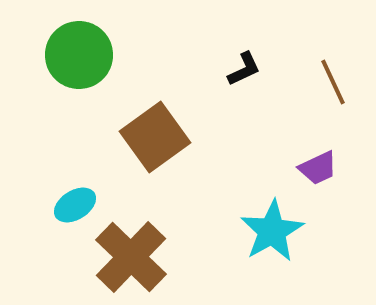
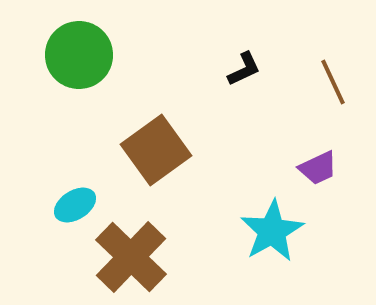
brown square: moved 1 px right, 13 px down
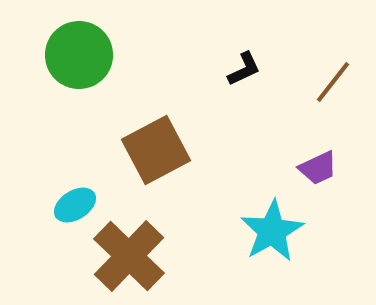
brown line: rotated 63 degrees clockwise
brown square: rotated 8 degrees clockwise
brown cross: moved 2 px left, 1 px up
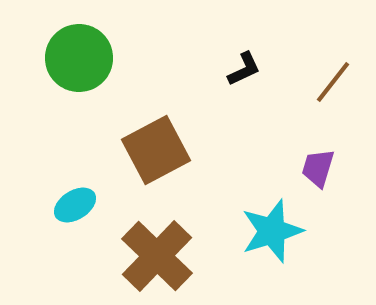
green circle: moved 3 px down
purple trapezoid: rotated 132 degrees clockwise
cyan star: rotated 12 degrees clockwise
brown cross: moved 28 px right
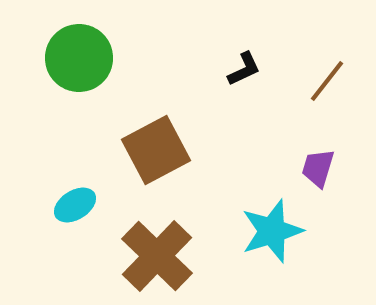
brown line: moved 6 px left, 1 px up
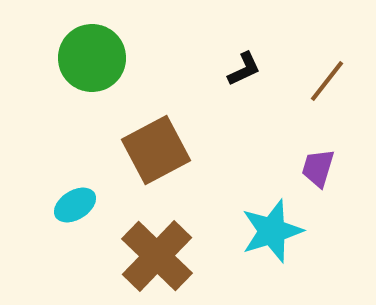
green circle: moved 13 px right
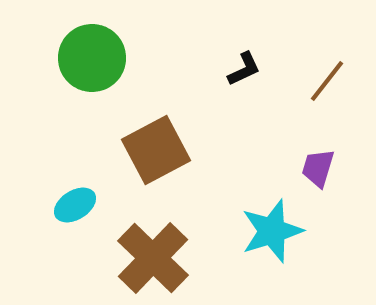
brown cross: moved 4 px left, 2 px down
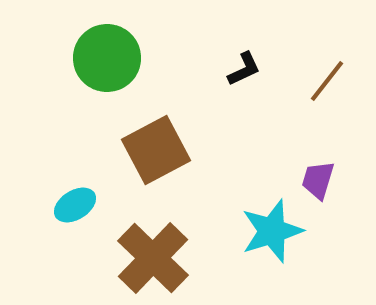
green circle: moved 15 px right
purple trapezoid: moved 12 px down
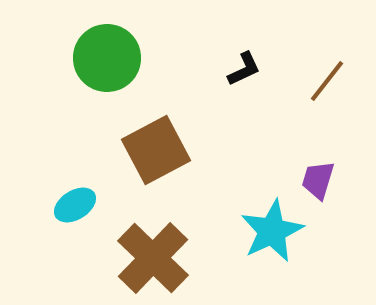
cyan star: rotated 8 degrees counterclockwise
